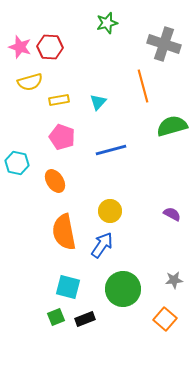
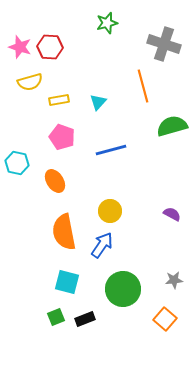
cyan square: moved 1 px left, 5 px up
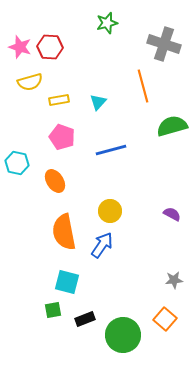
green circle: moved 46 px down
green square: moved 3 px left, 7 px up; rotated 12 degrees clockwise
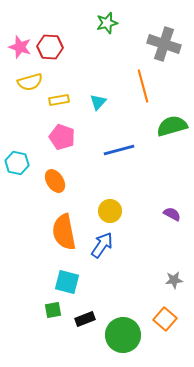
blue line: moved 8 px right
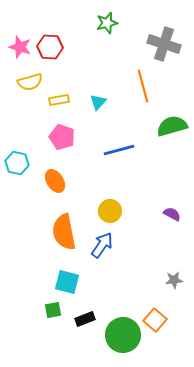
orange square: moved 10 px left, 1 px down
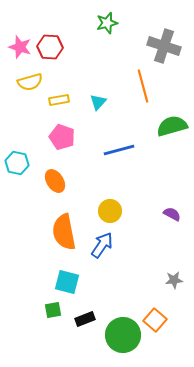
gray cross: moved 2 px down
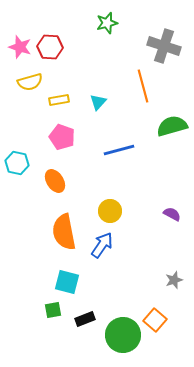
gray star: rotated 12 degrees counterclockwise
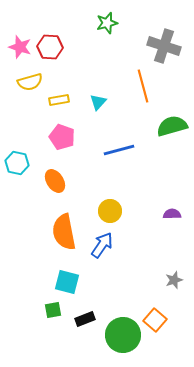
purple semicircle: rotated 30 degrees counterclockwise
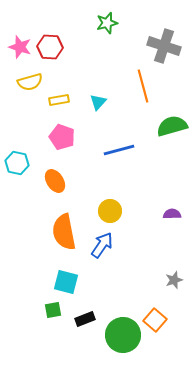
cyan square: moved 1 px left
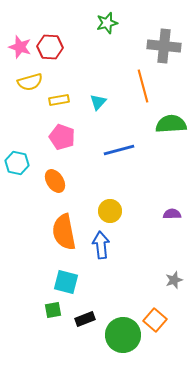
gray cross: rotated 12 degrees counterclockwise
green semicircle: moved 1 px left, 2 px up; rotated 12 degrees clockwise
blue arrow: moved 1 px left; rotated 40 degrees counterclockwise
